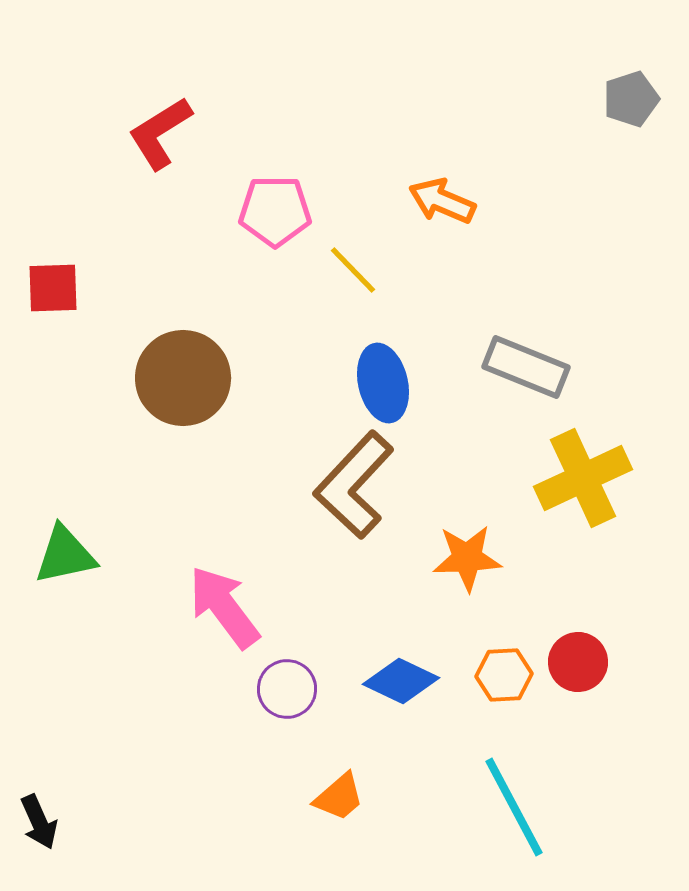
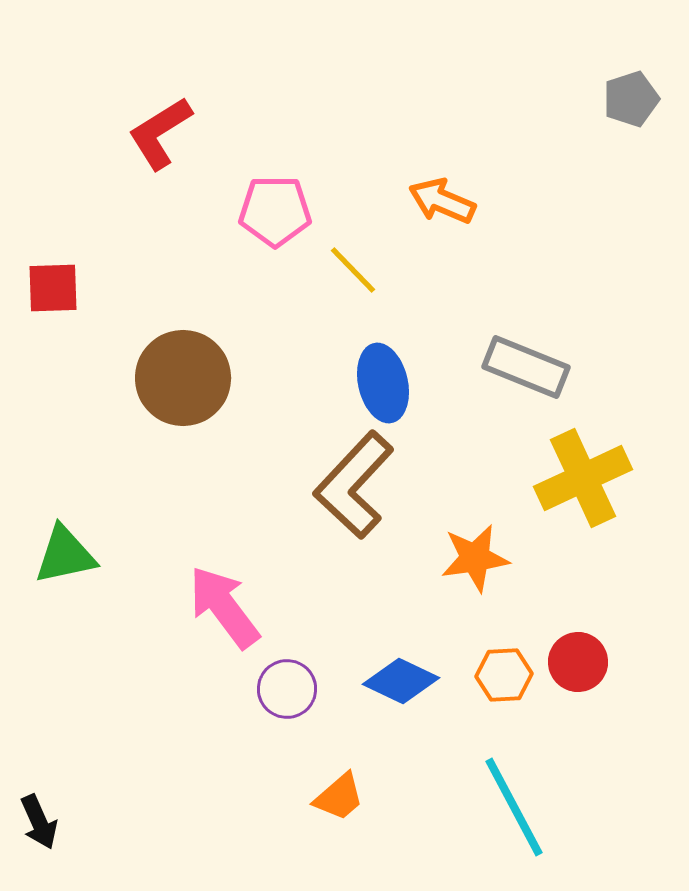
orange star: moved 8 px right; rotated 6 degrees counterclockwise
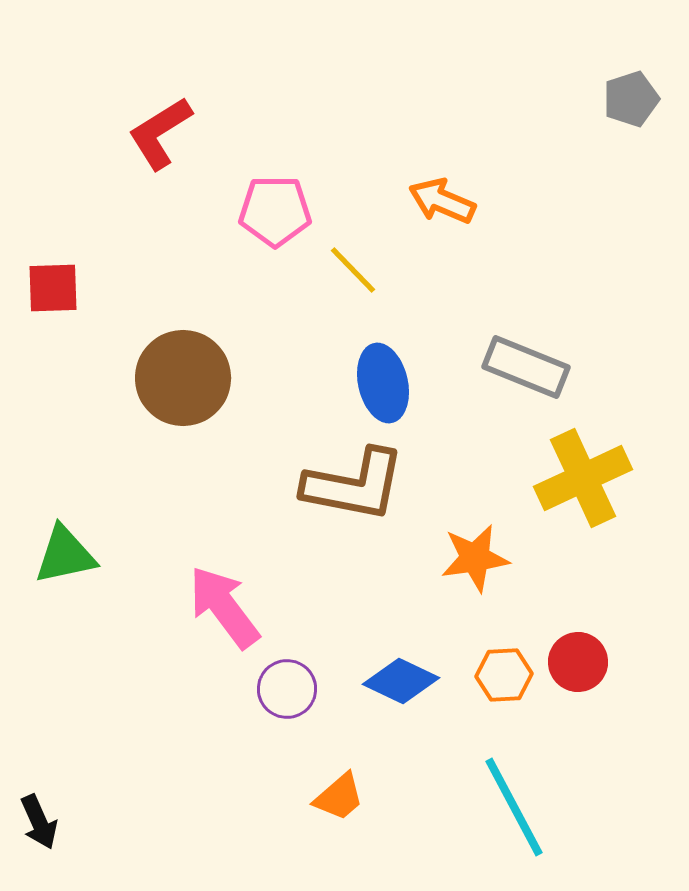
brown L-shape: rotated 122 degrees counterclockwise
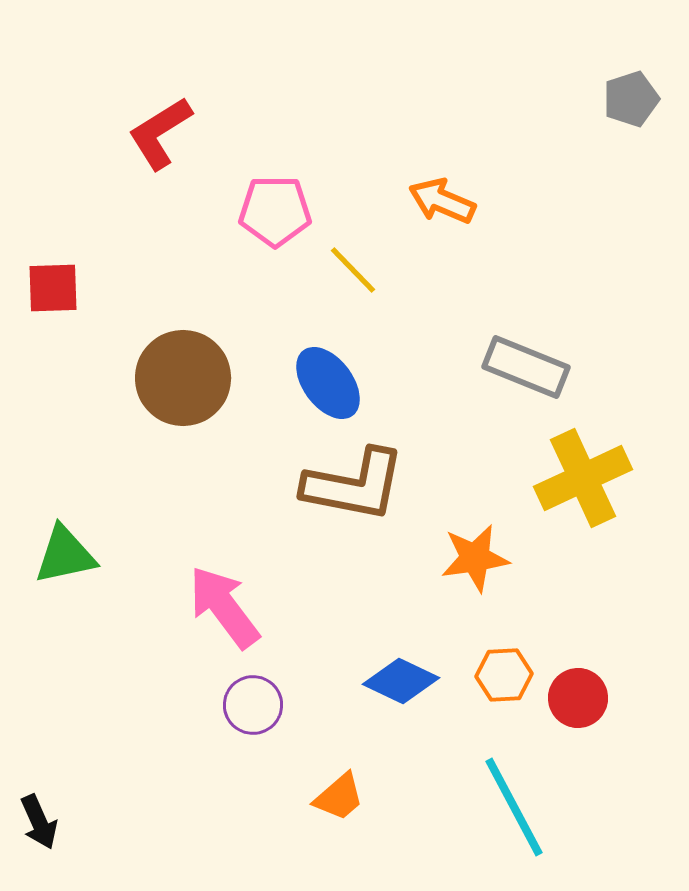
blue ellipse: moved 55 px left; rotated 24 degrees counterclockwise
red circle: moved 36 px down
purple circle: moved 34 px left, 16 px down
